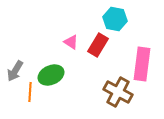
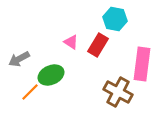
gray arrow: moved 4 px right, 12 px up; rotated 30 degrees clockwise
orange line: rotated 42 degrees clockwise
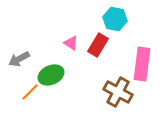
pink triangle: moved 1 px down
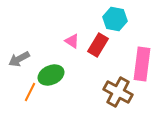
pink triangle: moved 1 px right, 2 px up
orange line: rotated 18 degrees counterclockwise
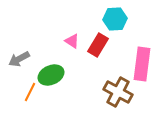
cyan hexagon: rotated 15 degrees counterclockwise
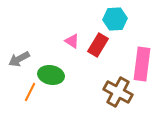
green ellipse: rotated 35 degrees clockwise
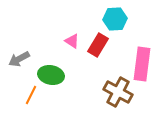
orange line: moved 1 px right, 3 px down
